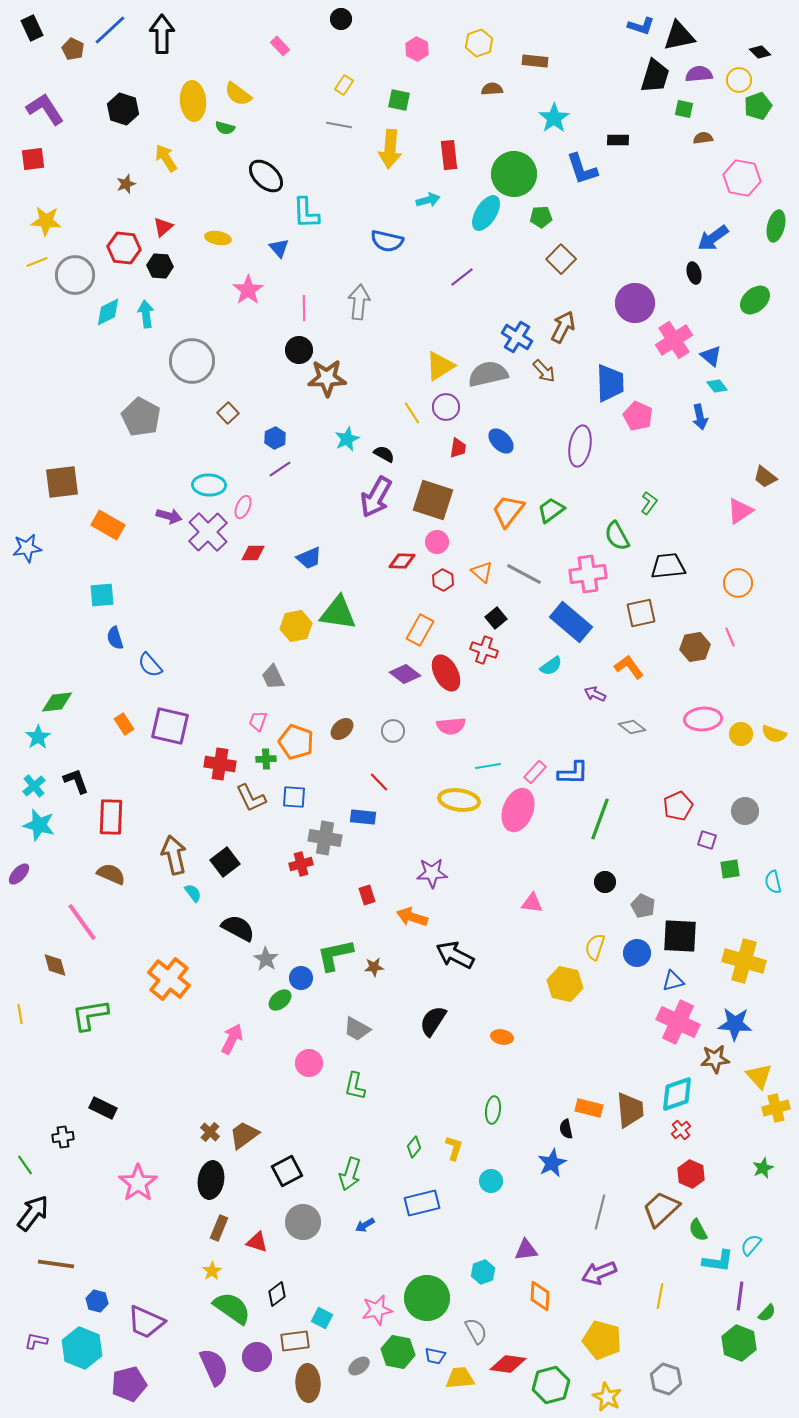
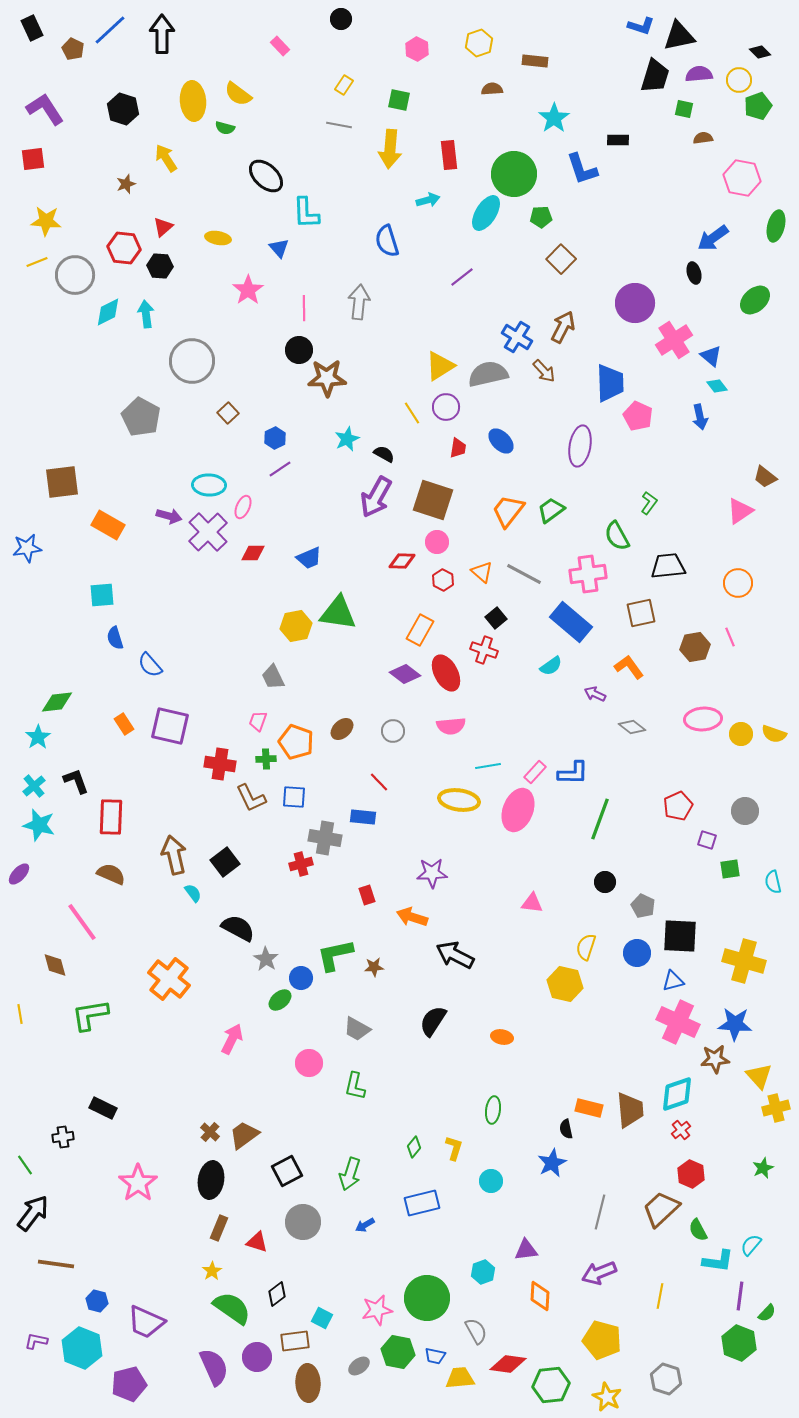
blue semicircle at (387, 241): rotated 60 degrees clockwise
yellow semicircle at (595, 947): moved 9 px left
green hexagon at (551, 1385): rotated 9 degrees clockwise
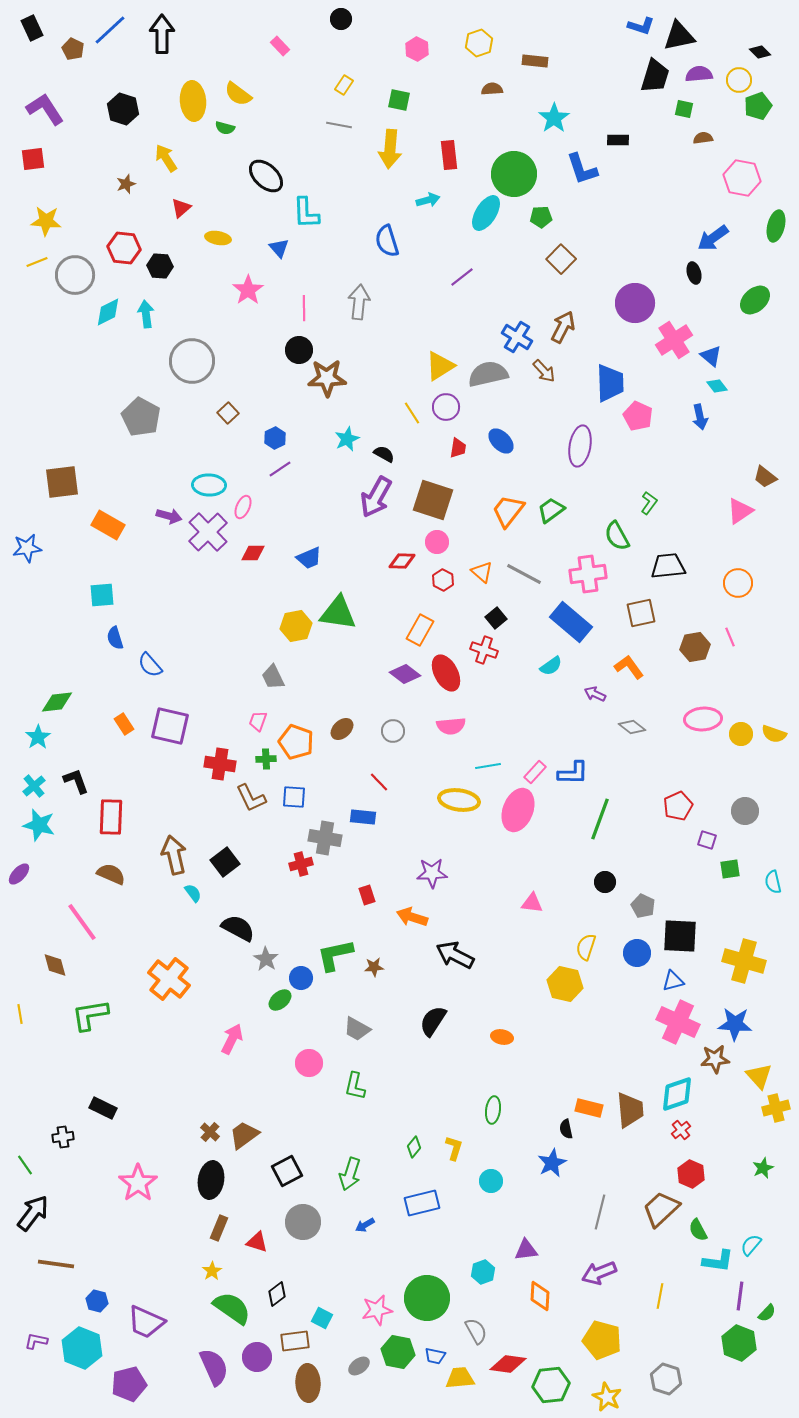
red triangle at (163, 227): moved 18 px right, 19 px up
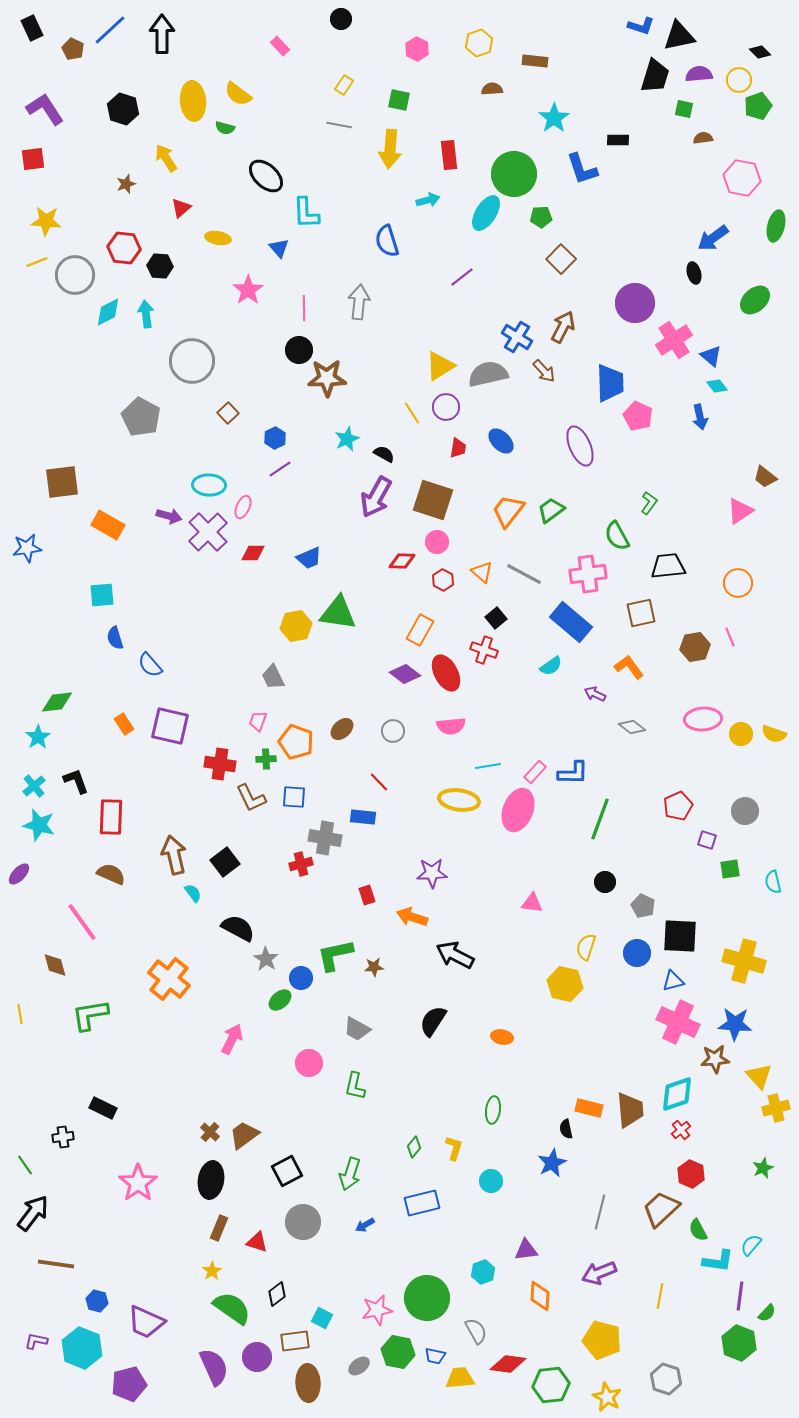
purple ellipse at (580, 446): rotated 33 degrees counterclockwise
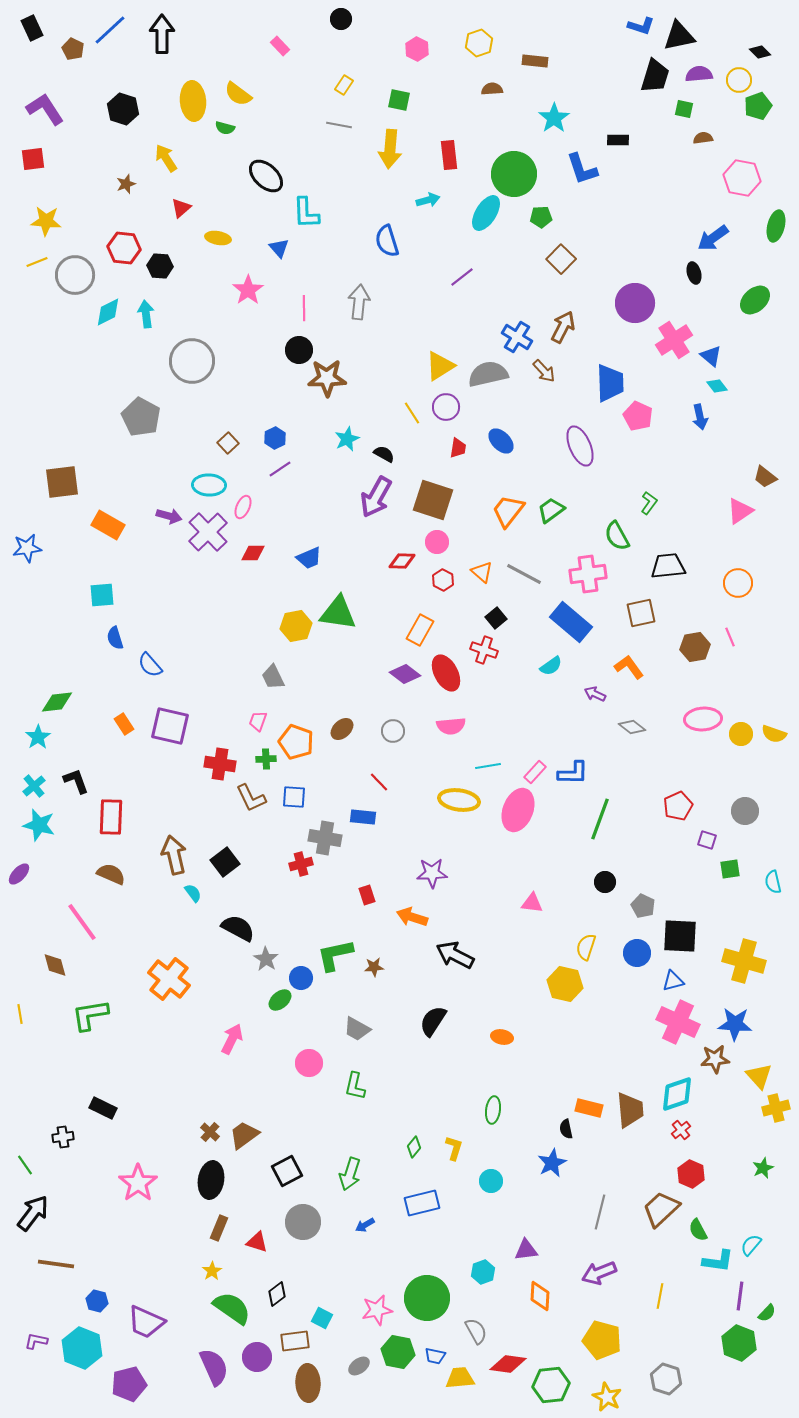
brown square at (228, 413): moved 30 px down
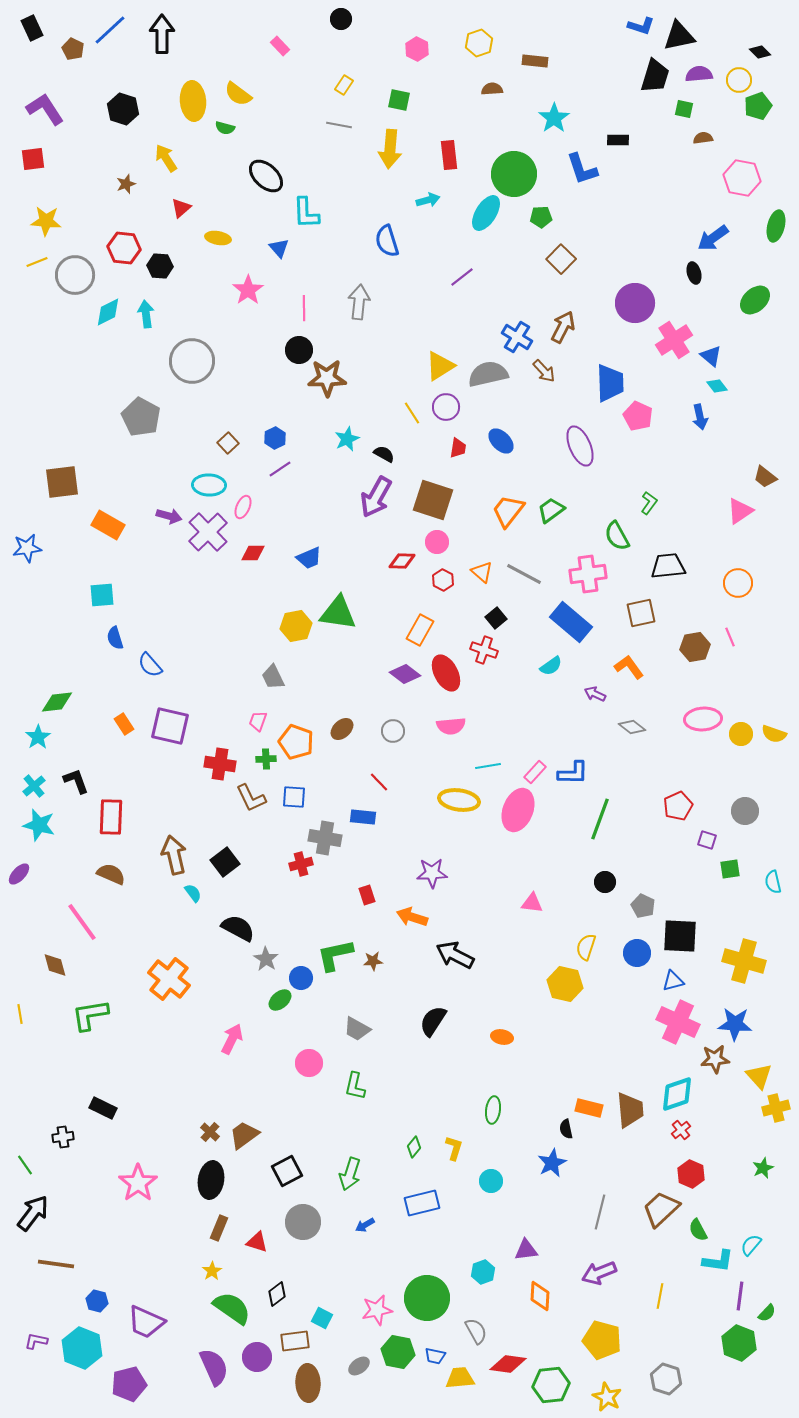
brown star at (374, 967): moved 1 px left, 6 px up
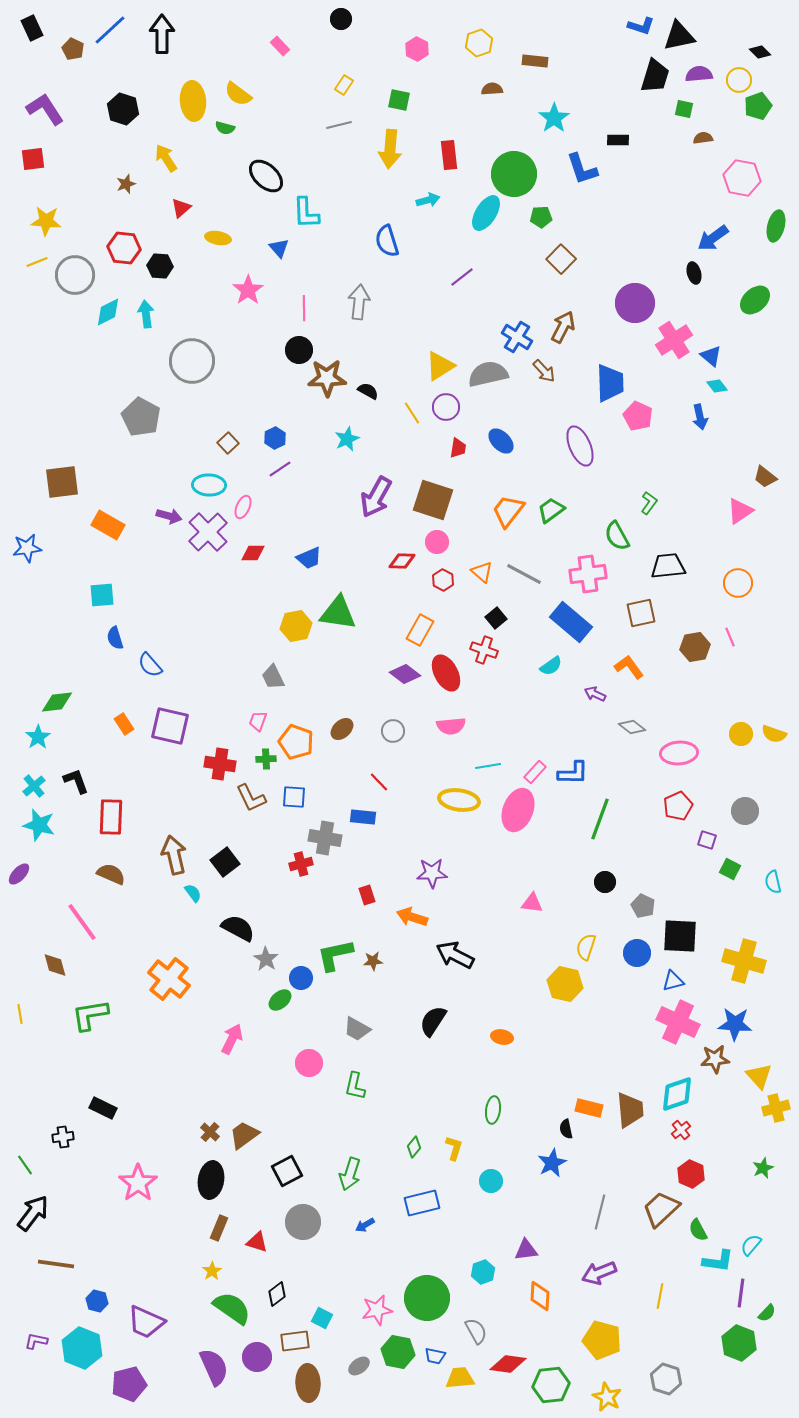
gray line at (339, 125): rotated 25 degrees counterclockwise
black semicircle at (384, 454): moved 16 px left, 63 px up
pink ellipse at (703, 719): moved 24 px left, 34 px down
green square at (730, 869): rotated 35 degrees clockwise
purple line at (740, 1296): moved 1 px right, 3 px up
